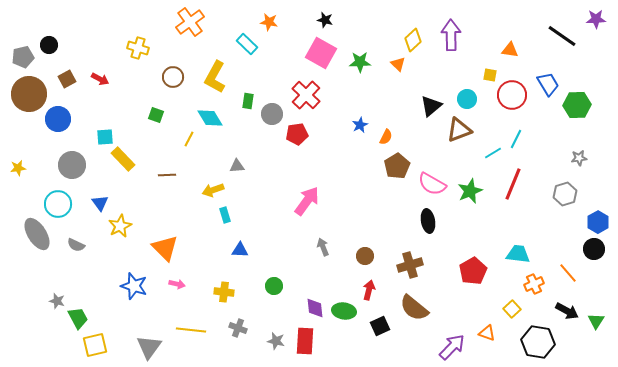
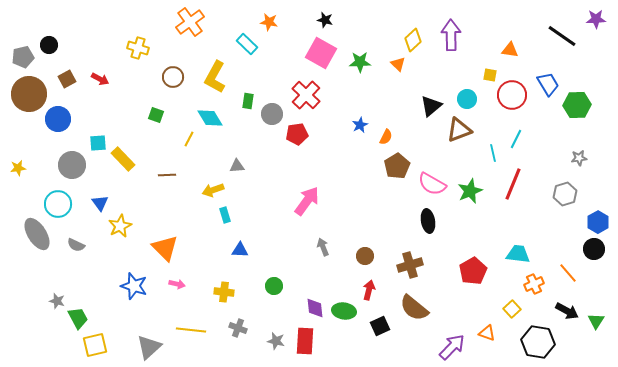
cyan square at (105, 137): moved 7 px left, 6 px down
cyan line at (493, 153): rotated 72 degrees counterclockwise
gray triangle at (149, 347): rotated 12 degrees clockwise
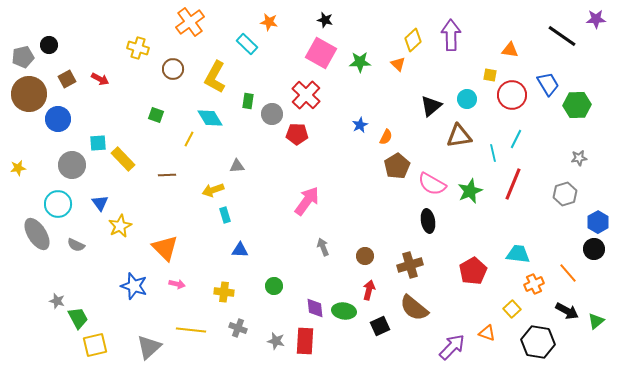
brown circle at (173, 77): moved 8 px up
brown triangle at (459, 130): moved 6 px down; rotated 12 degrees clockwise
red pentagon at (297, 134): rotated 10 degrees clockwise
green triangle at (596, 321): rotated 18 degrees clockwise
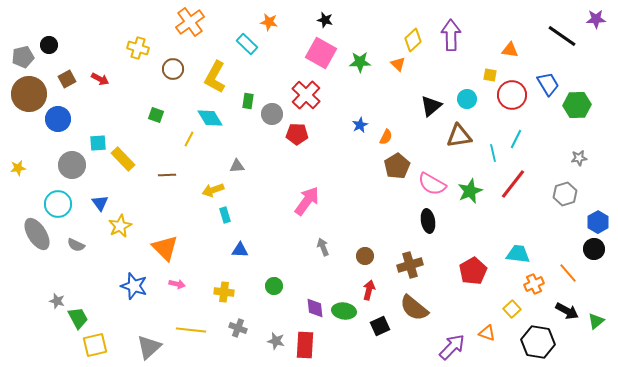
red line at (513, 184): rotated 16 degrees clockwise
red rectangle at (305, 341): moved 4 px down
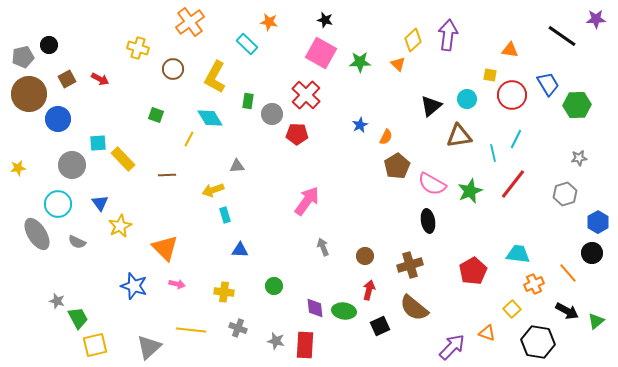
purple arrow at (451, 35): moved 3 px left; rotated 8 degrees clockwise
gray semicircle at (76, 245): moved 1 px right, 3 px up
black circle at (594, 249): moved 2 px left, 4 px down
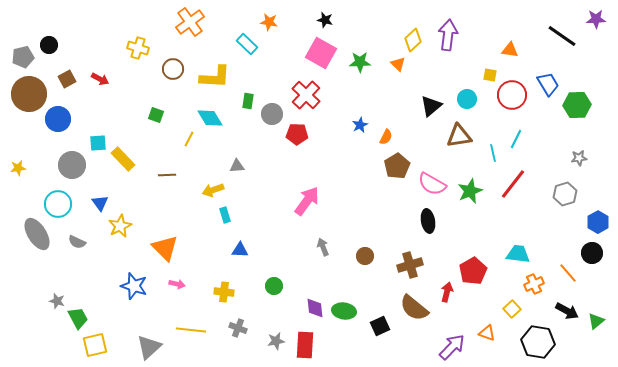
yellow L-shape at (215, 77): rotated 116 degrees counterclockwise
red arrow at (369, 290): moved 78 px right, 2 px down
gray star at (276, 341): rotated 24 degrees counterclockwise
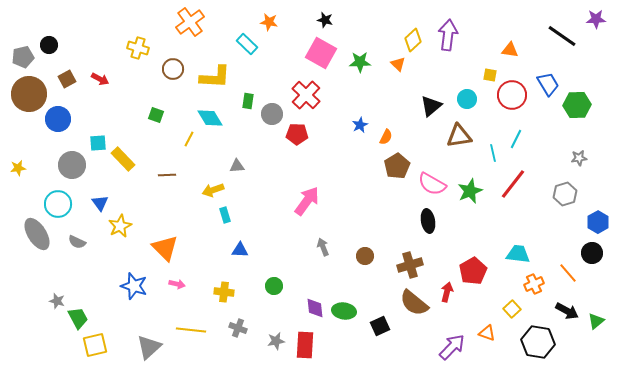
brown semicircle at (414, 308): moved 5 px up
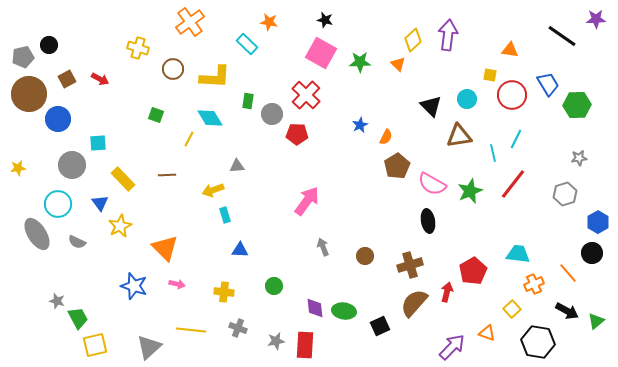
black triangle at (431, 106): rotated 35 degrees counterclockwise
yellow rectangle at (123, 159): moved 20 px down
brown semicircle at (414, 303): rotated 92 degrees clockwise
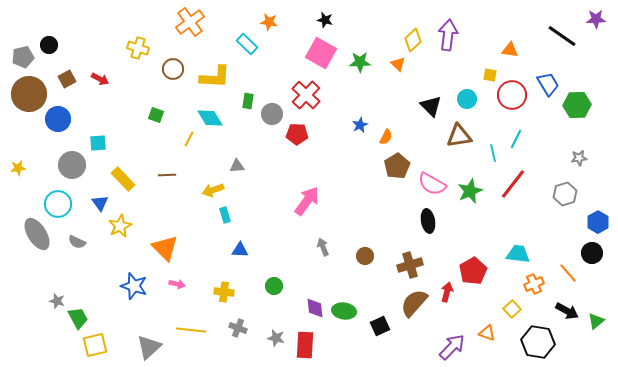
gray star at (276, 341): moved 3 px up; rotated 24 degrees clockwise
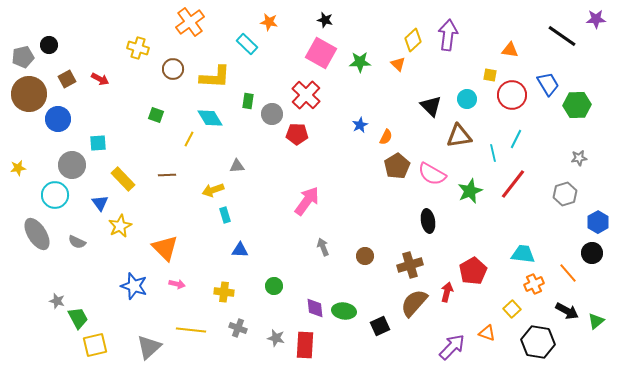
pink semicircle at (432, 184): moved 10 px up
cyan circle at (58, 204): moved 3 px left, 9 px up
cyan trapezoid at (518, 254): moved 5 px right
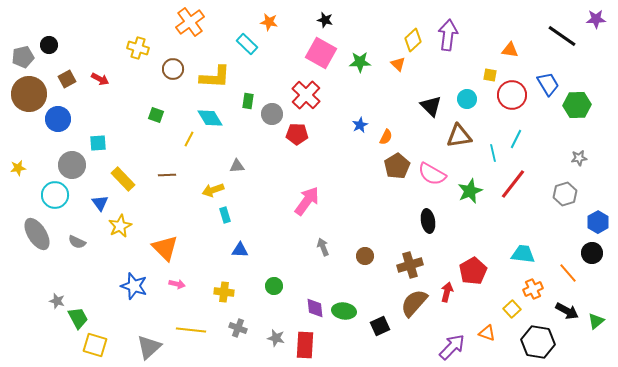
orange cross at (534, 284): moved 1 px left, 5 px down
yellow square at (95, 345): rotated 30 degrees clockwise
